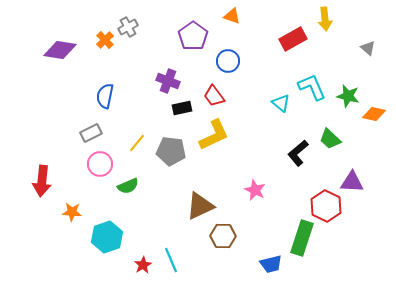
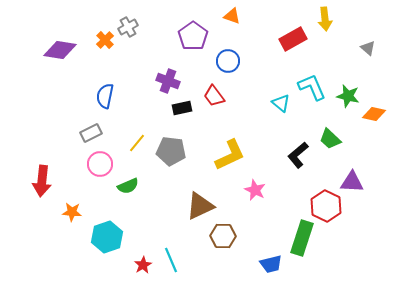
yellow L-shape: moved 16 px right, 20 px down
black L-shape: moved 2 px down
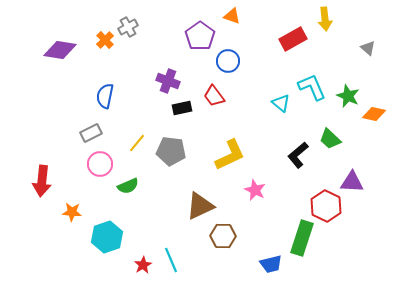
purple pentagon: moved 7 px right
green star: rotated 10 degrees clockwise
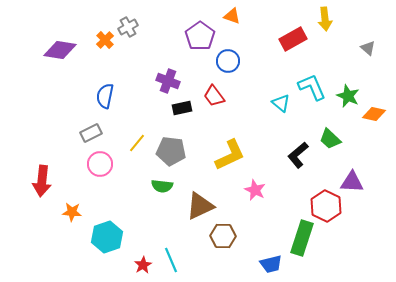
green semicircle: moved 34 px right; rotated 30 degrees clockwise
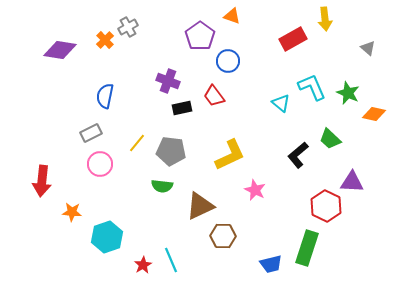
green star: moved 3 px up
green rectangle: moved 5 px right, 10 px down
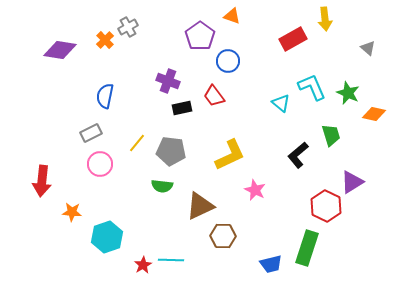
green trapezoid: moved 1 px right, 4 px up; rotated 150 degrees counterclockwise
purple triangle: rotated 35 degrees counterclockwise
cyan line: rotated 65 degrees counterclockwise
